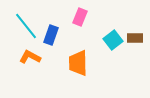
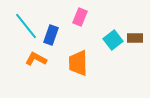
orange L-shape: moved 6 px right, 2 px down
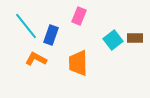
pink rectangle: moved 1 px left, 1 px up
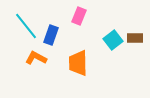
orange L-shape: moved 1 px up
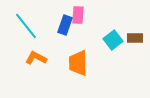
pink rectangle: moved 1 px left, 1 px up; rotated 18 degrees counterclockwise
blue rectangle: moved 14 px right, 10 px up
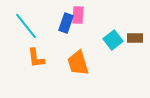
blue rectangle: moved 1 px right, 2 px up
orange L-shape: rotated 125 degrees counterclockwise
orange trapezoid: rotated 16 degrees counterclockwise
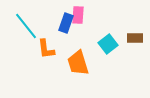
cyan square: moved 5 px left, 4 px down
orange L-shape: moved 10 px right, 9 px up
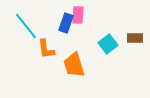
orange trapezoid: moved 4 px left, 2 px down
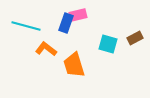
pink rectangle: rotated 72 degrees clockwise
cyan line: rotated 36 degrees counterclockwise
brown rectangle: rotated 28 degrees counterclockwise
cyan square: rotated 36 degrees counterclockwise
orange L-shape: rotated 135 degrees clockwise
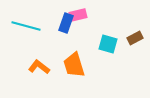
orange L-shape: moved 7 px left, 18 px down
